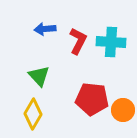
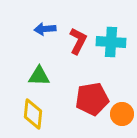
green triangle: rotated 45 degrees counterclockwise
red pentagon: rotated 16 degrees counterclockwise
orange circle: moved 1 px left, 4 px down
yellow diamond: rotated 24 degrees counterclockwise
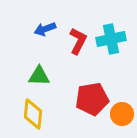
blue arrow: rotated 15 degrees counterclockwise
cyan cross: moved 3 px up; rotated 16 degrees counterclockwise
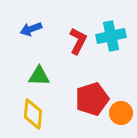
blue arrow: moved 14 px left
cyan cross: moved 3 px up
red pentagon: rotated 8 degrees counterclockwise
orange circle: moved 1 px left, 1 px up
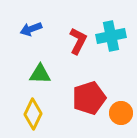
green triangle: moved 1 px right, 2 px up
red pentagon: moved 3 px left, 1 px up
yellow diamond: rotated 20 degrees clockwise
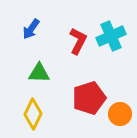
blue arrow: rotated 35 degrees counterclockwise
cyan cross: rotated 12 degrees counterclockwise
green triangle: moved 1 px left, 1 px up
orange circle: moved 1 px left, 1 px down
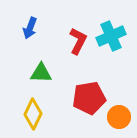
blue arrow: moved 1 px left, 1 px up; rotated 15 degrees counterclockwise
green triangle: moved 2 px right
red pentagon: rotated 8 degrees clockwise
orange circle: moved 1 px left, 3 px down
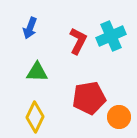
green triangle: moved 4 px left, 1 px up
yellow diamond: moved 2 px right, 3 px down
